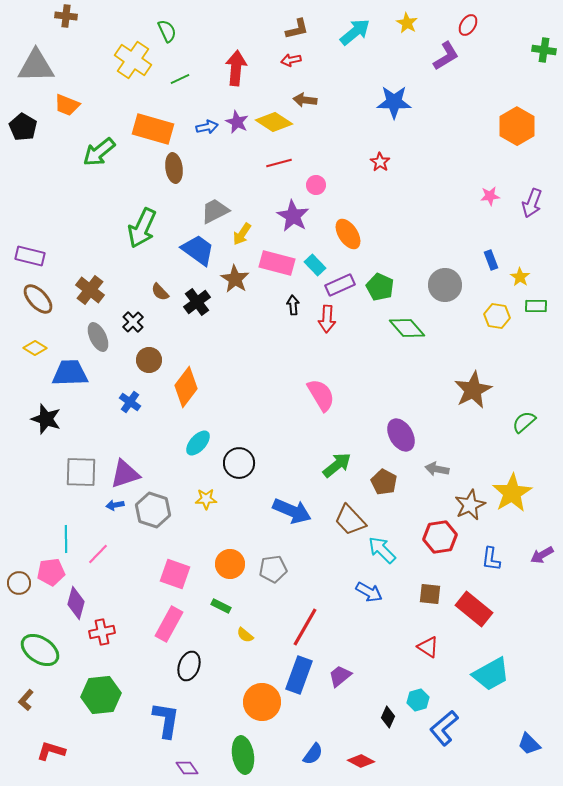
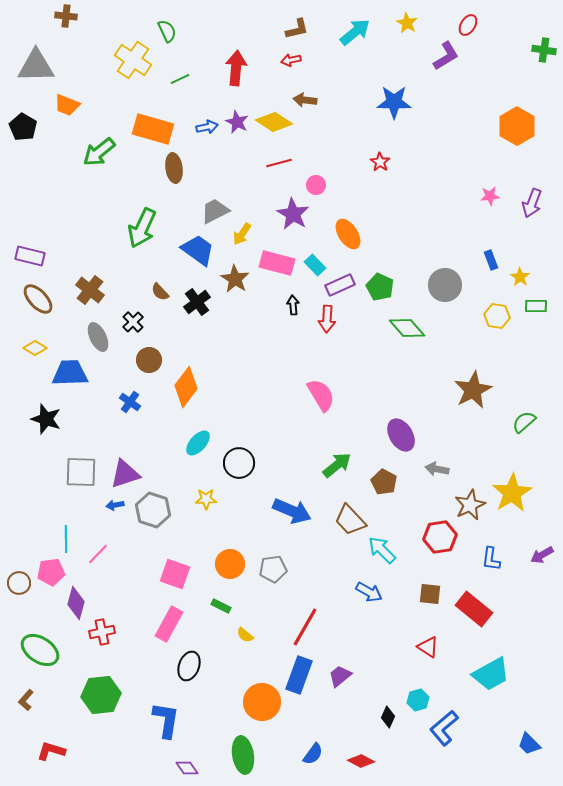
purple star at (293, 216): moved 2 px up
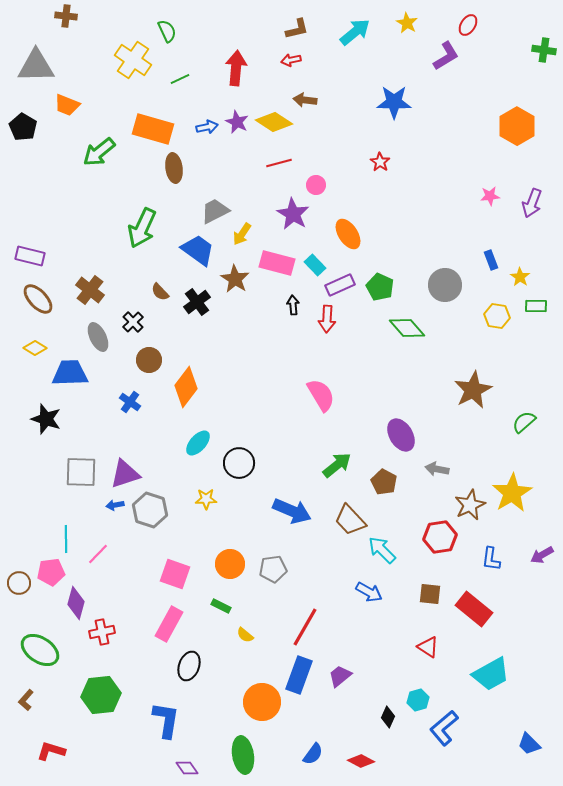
gray hexagon at (153, 510): moved 3 px left
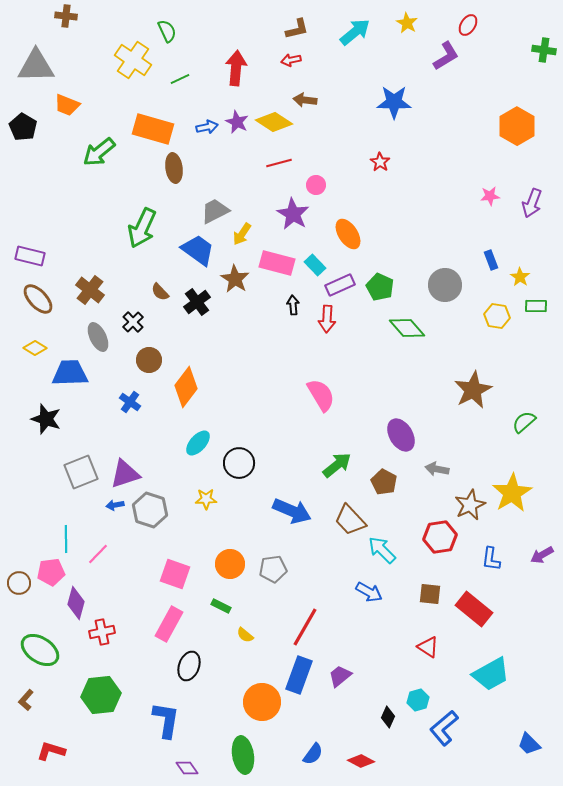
gray square at (81, 472): rotated 24 degrees counterclockwise
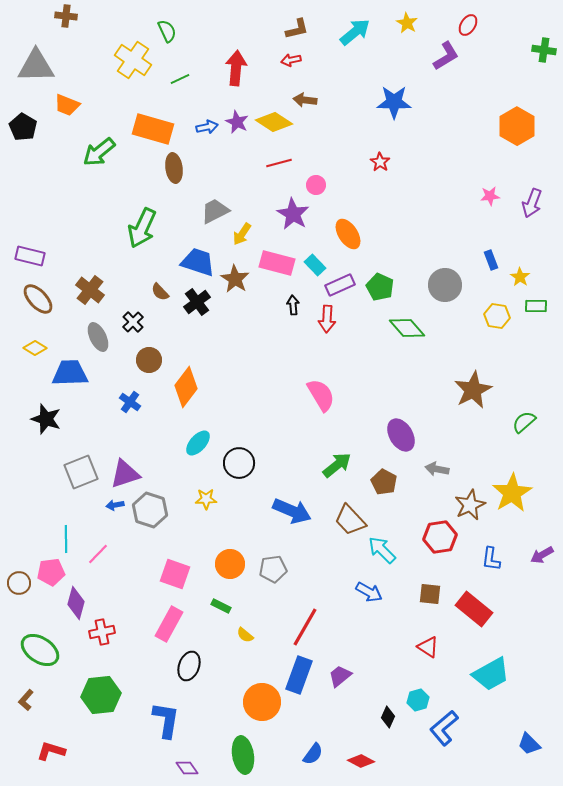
blue trapezoid at (198, 250): moved 12 px down; rotated 18 degrees counterclockwise
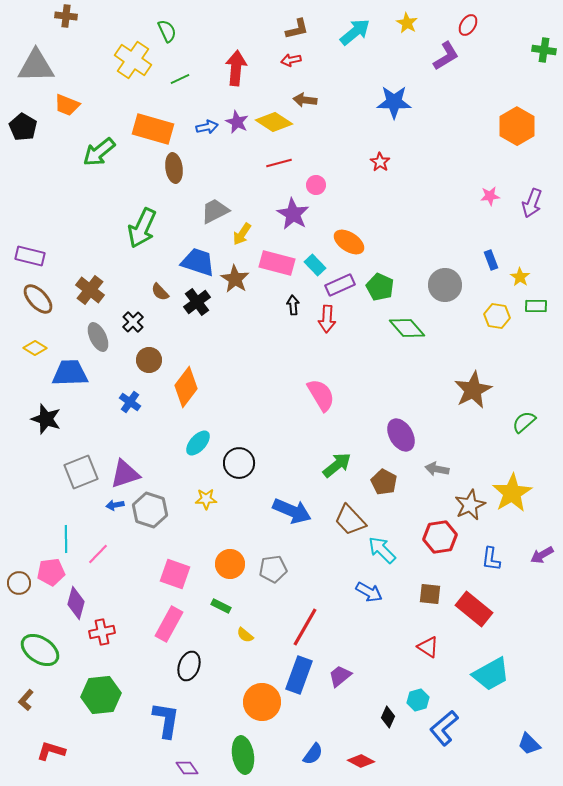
orange ellipse at (348, 234): moved 1 px right, 8 px down; rotated 24 degrees counterclockwise
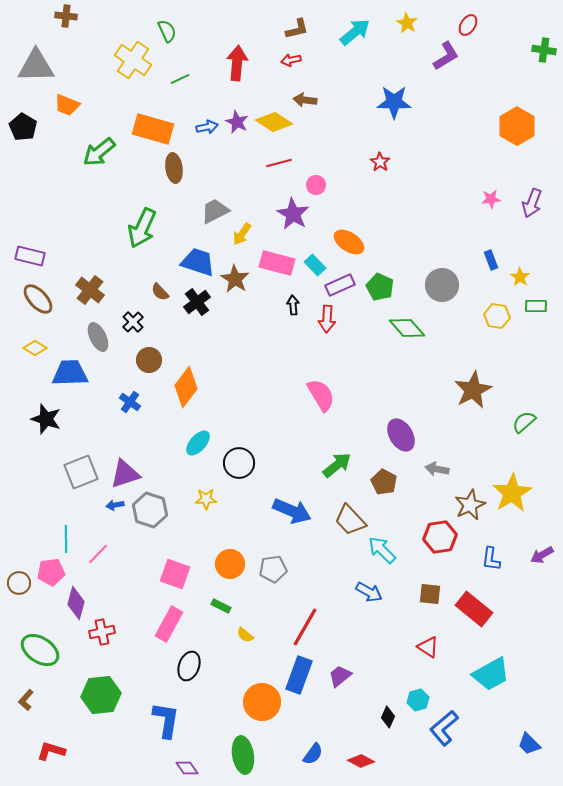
red arrow at (236, 68): moved 1 px right, 5 px up
pink star at (490, 196): moved 1 px right, 3 px down
gray circle at (445, 285): moved 3 px left
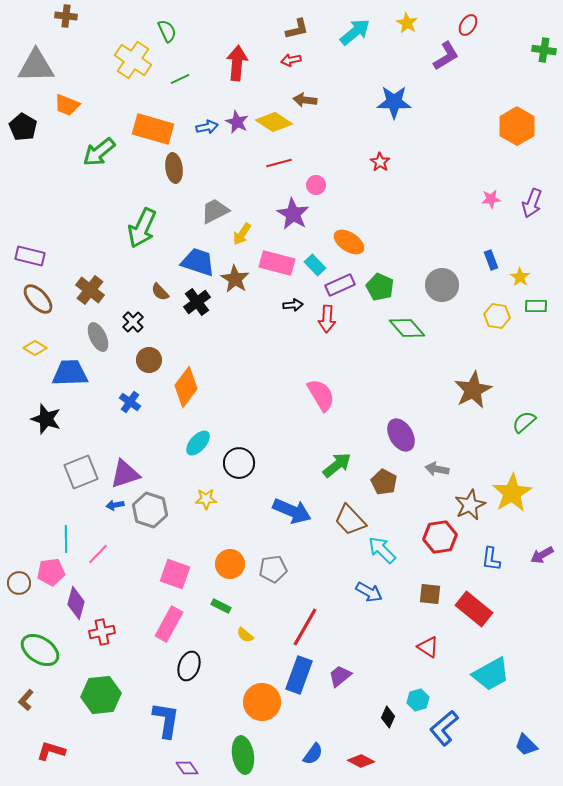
black arrow at (293, 305): rotated 90 degrees clockwise
blue trapezoid at (529, 744): moved 3 px left, 1 px down
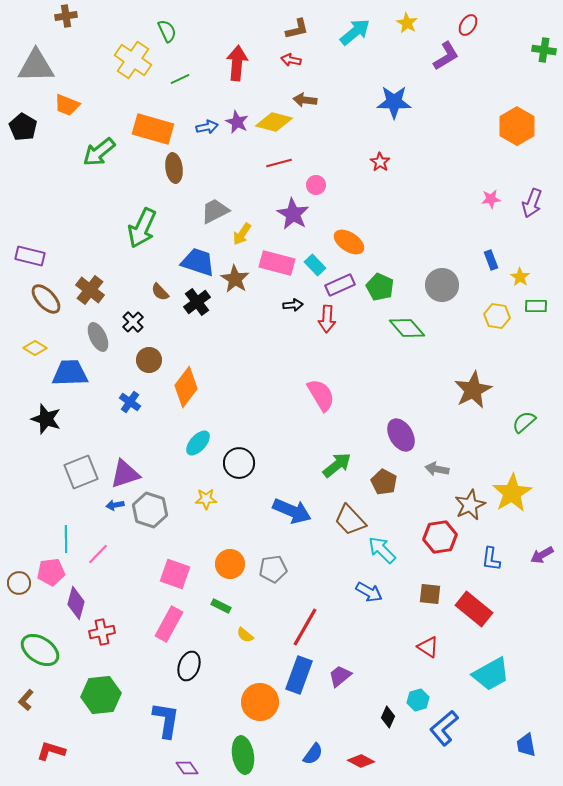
brown cross at (66, 16): rotated 15 degrees counterclockwise
red arrow at (291, 60): rotated 24 degrees clockwise
yellow diamond at (274, 122): rotated 18 degrees counterclockwise
brown ellipse at (38, 299): moved 8 px right
orange circle at (262, 702): moved 2 px left
blue trapezoid at (526, 745): rotated 35 degrees clockwise
